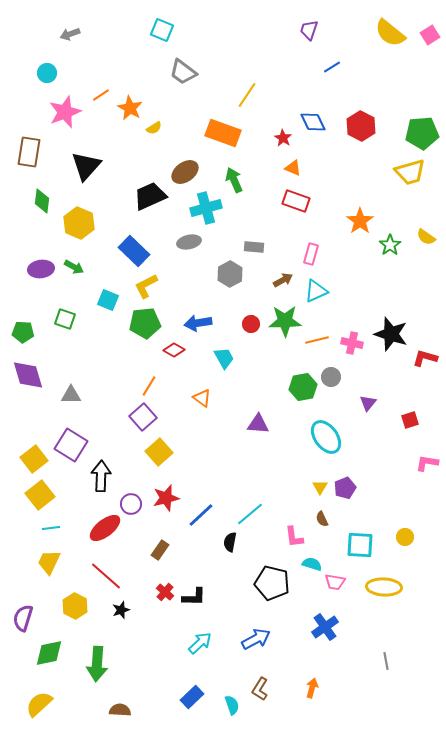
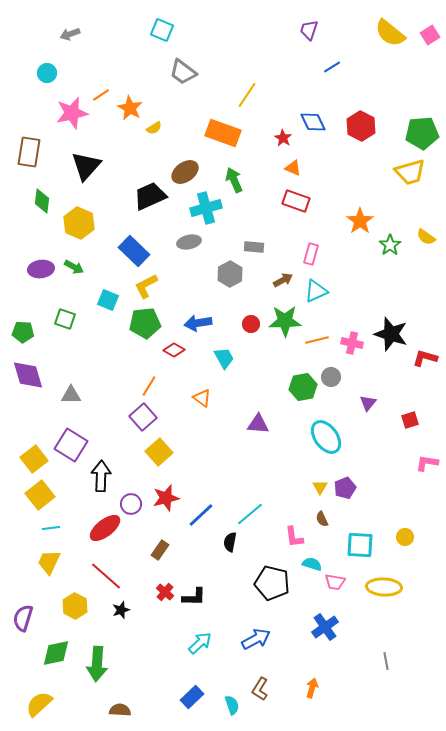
pink star at (65, 112): moved 7 px right, 1 px down; rotated 8 degrees clockwise
green diamond at (49, 653): moved 7 px right
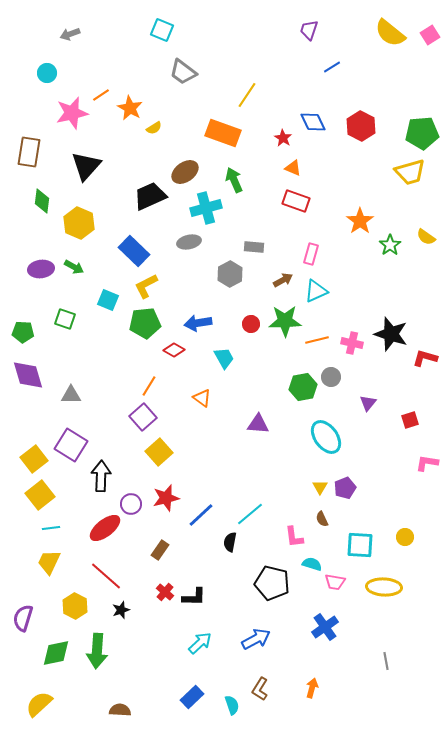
green arrow at (97, 664): moved 13 px up
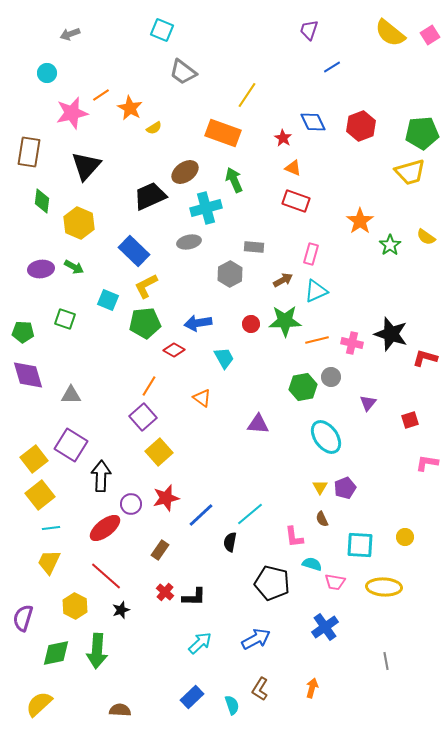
red hexagon at (361, 126): rotated 12 degrees clockwise
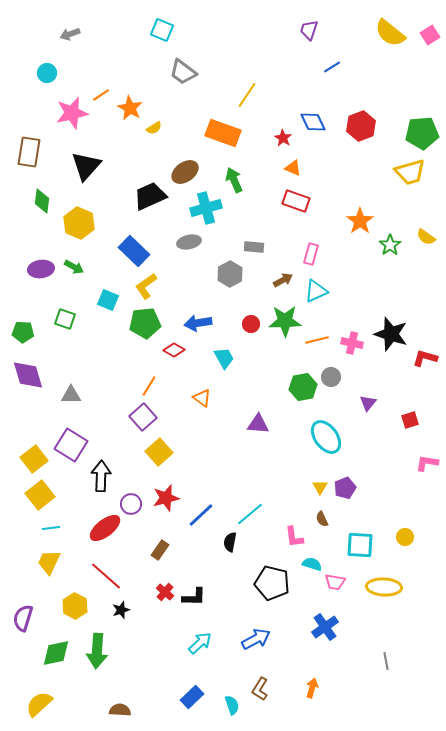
yellow L-shape at (146, 286): rotated 8 degrees counterclockwise
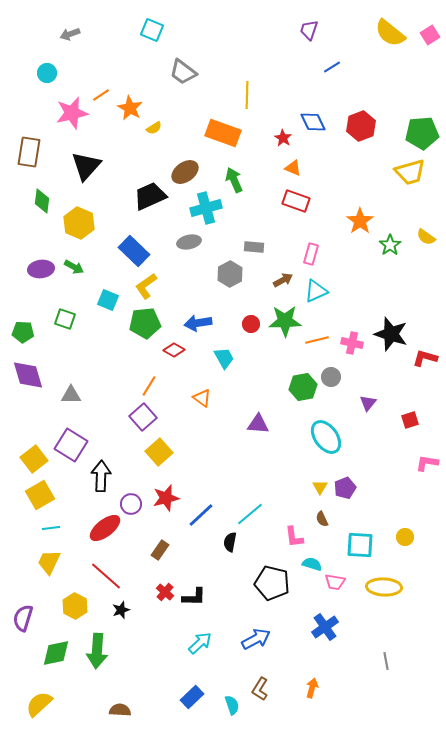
cyan square at (162, 30): moved 10 px left
yellow line at (247, 95): rotated 32 degrees counterclockwise
yellow square at (40, 495): rotated 8 degrees clockwise
